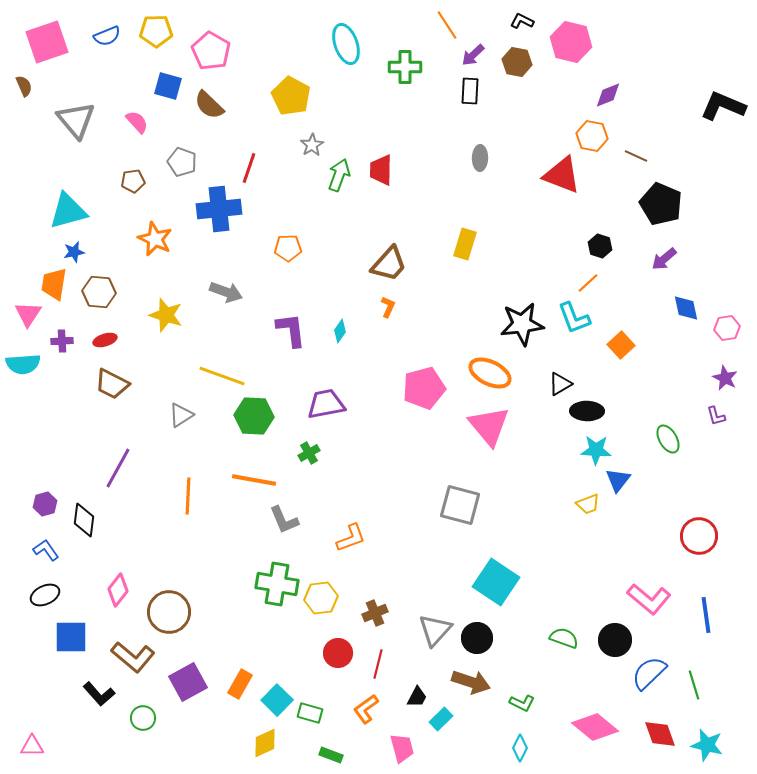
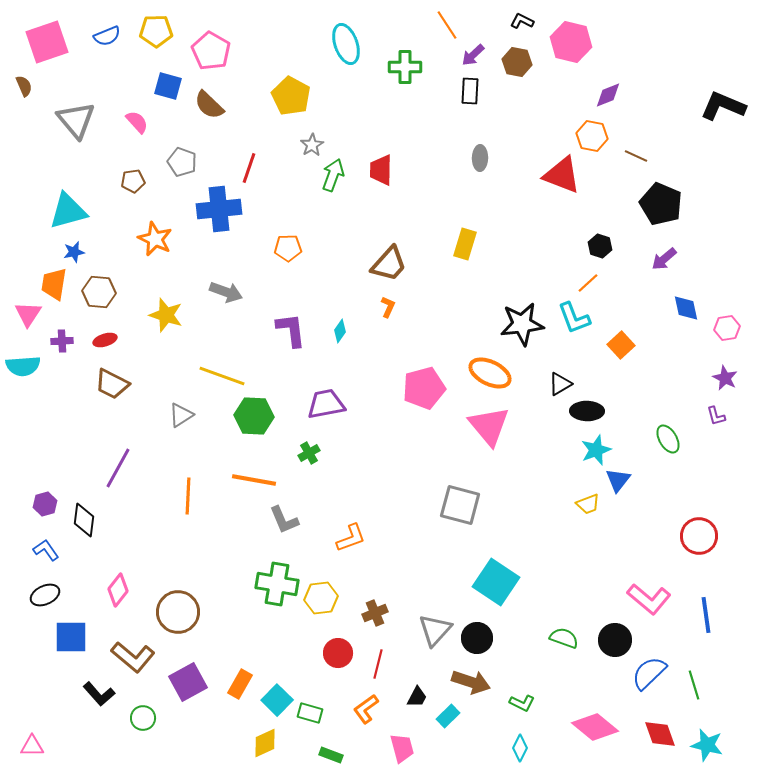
green arrow at (339, 175): moved 6 px left
cyan semicircle at (23, 364): moved 2 px down
cyan star at (596, 450): rotated 24 degrees counterclockwise
brown circle at (169, 612): moved 9 px right
cyan rectangle at (441, 719): moved 7 px right, 3 px up
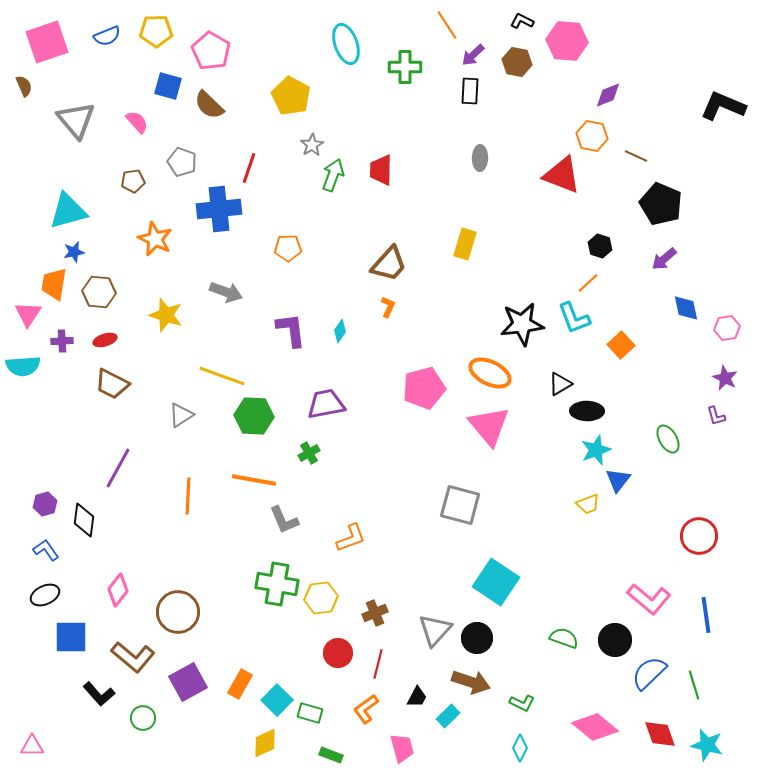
pink hexagon at (571, 42): moved 4 px left, 1 px up; rotated 9 degrees counterclockwise
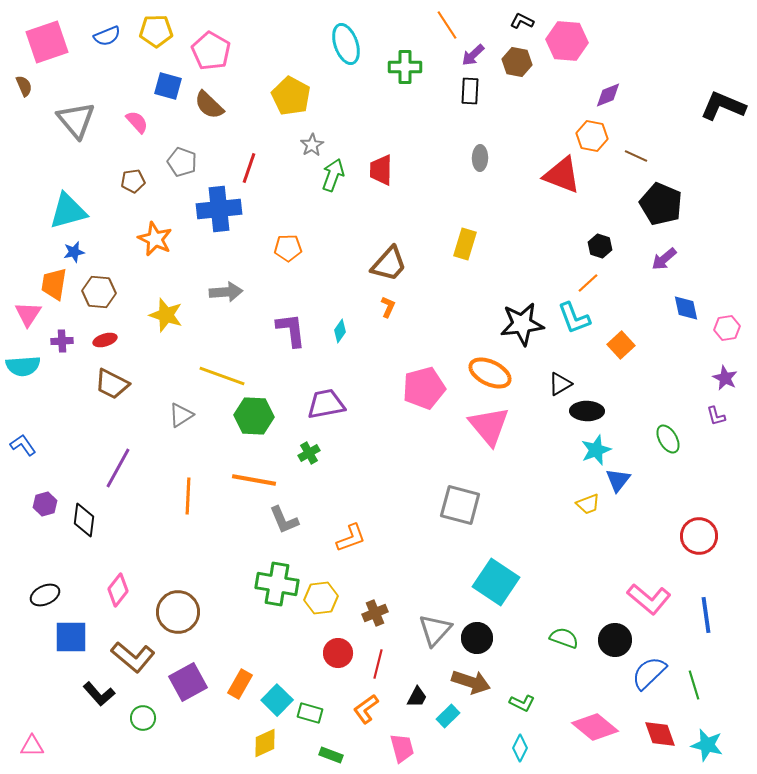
gray arrow at (226, 292): rotated 24 degrees counterclockwise
blue L-shape at (46, 550): moved 23 px left, 105 px up
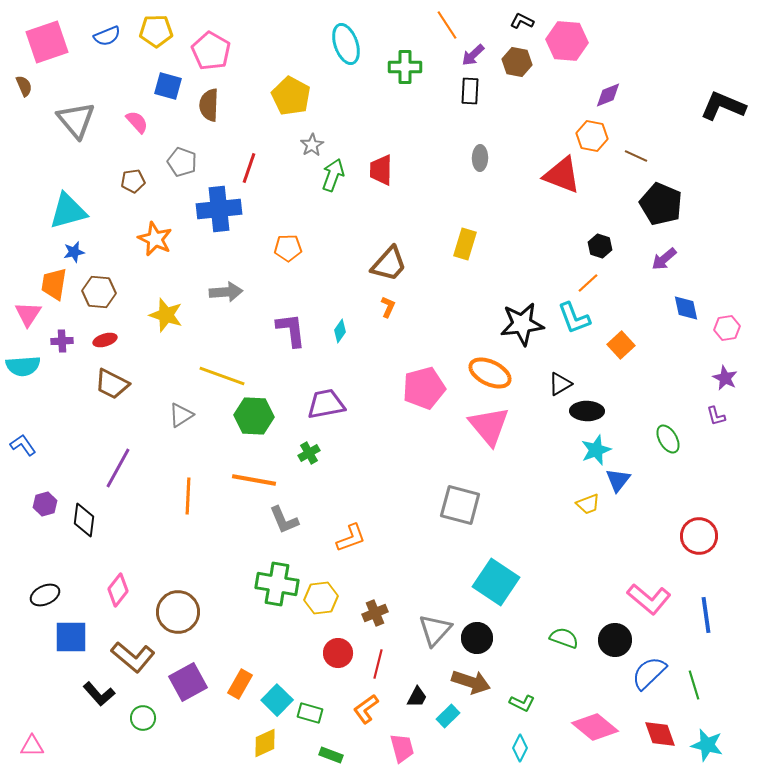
brown semicircle at (209, 105): rotated 48 degrees clockwise
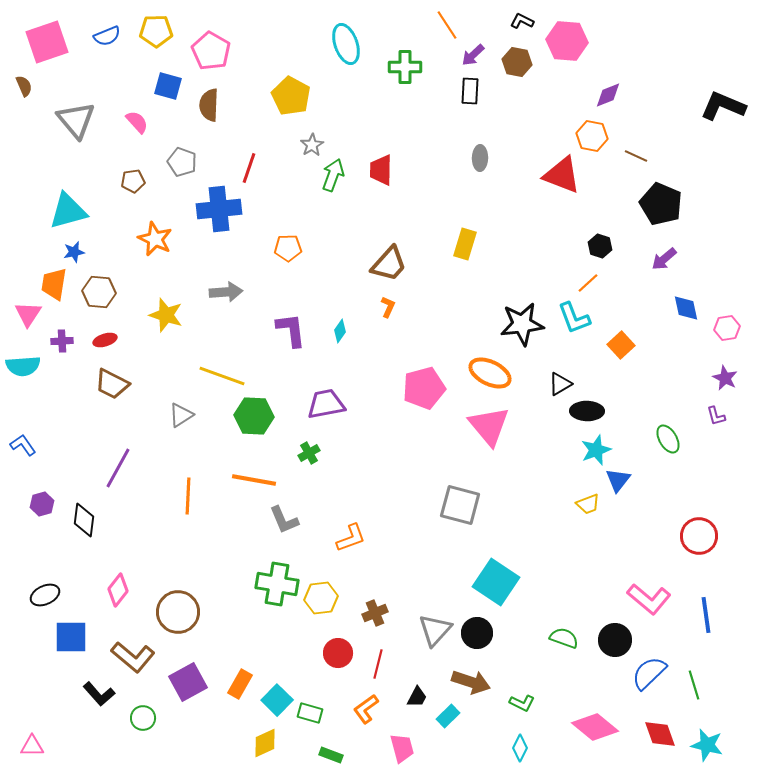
purple hexagon at (45, 504): moved 3 px left
black circle at (477, 638): moved 5 px up
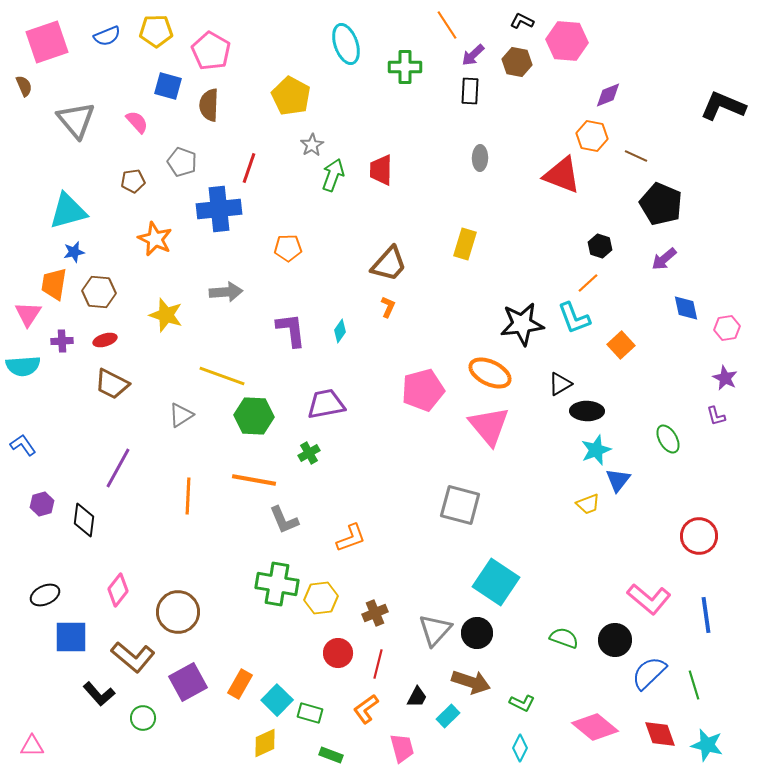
pink pentagon at (424, 388): moved 1 px left, 2 px down
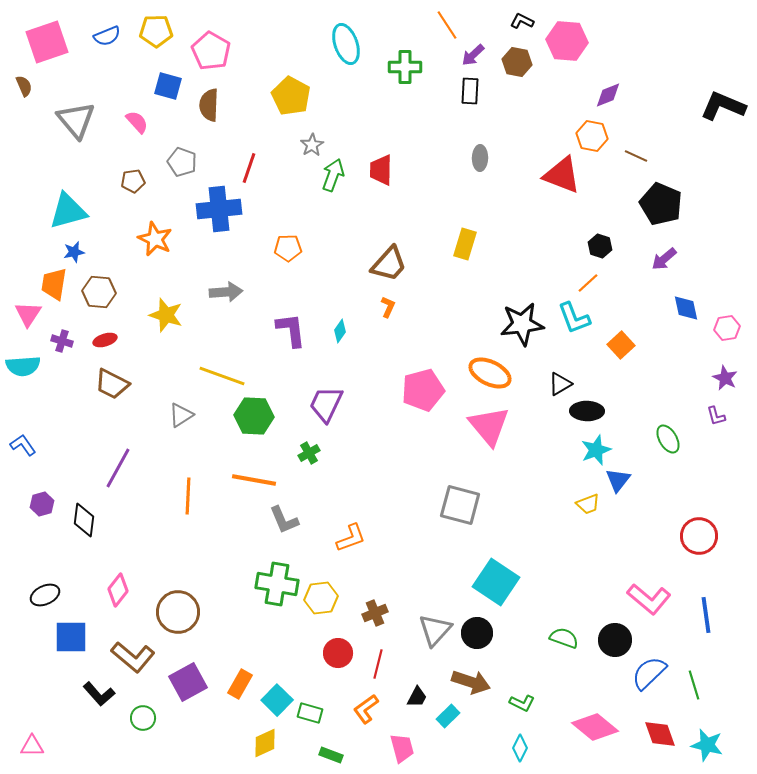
purple cross at (62, 341): rotated 20 degrees clockwise
purple trapezoid at (326, 404): rotated 54 degrees counterclockwise
